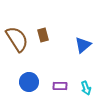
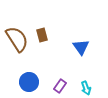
brown rectangle: moved 1 px left
blue triangle: moved 2 px left, 2 px down; rotated 24 degrees counterclockwise
purple rectangle: rotated 56 degrees counterclockwise
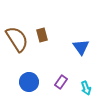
purple rectangle: moved 1 px right, 4 px up
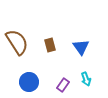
brown rectangle: moved 8 px right, 10 px down
brown semicircle: moved 3 px down
purple rectangle: moved 2 px right, 3 px down
cyan arrow: moved 9 px up
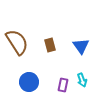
blue triangle: moved 1 px up
cyan arrow: moved 4 px left, 1 px down
purple rectangle: rotated 24 degrees counterclockwise
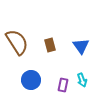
blue circle: moved 2 px right, 2 px up
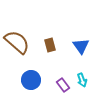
brown semicircle: rotated 16 degrees counterclockwise
purple rectangle: rotated 48 degrees counterclockwise
